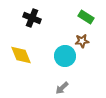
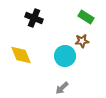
black cross: moved 2 px right
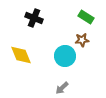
brown star: moved 1 px up
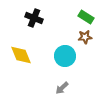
brown star: moved 3 px right, 3 px up
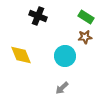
black cross: moved 4 px right, 2 px up
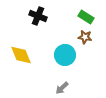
brown star: rotated 16 degrees clockwise
cyan circle: moved 1 px up
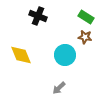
gray arrow: moved 3 px left
